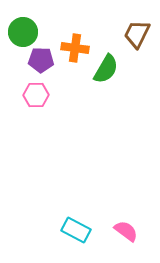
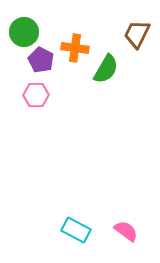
green circle: moved 1 px right
purple pentagon: rotated 25 degrees clockwise
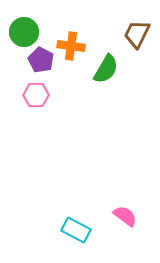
orange cross: moved 4 px left, 2 px up
pink semicircle: moved 1 px left, 15 px up
